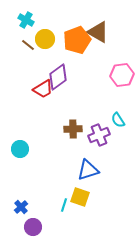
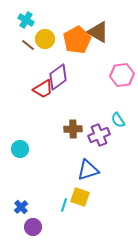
orange pentagon: rotated 8 degrees counterclockwise
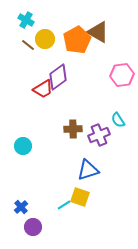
cyan circle: moved 3 px right, 3 px up
cyan line: rotated 40 degrees clockwise
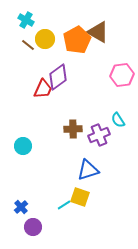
red trapezoid: rotated 35 degrees counterclockwise
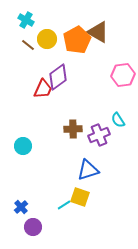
yellow circle: moved 2 px right
pink hexagon: moved 1 px right
